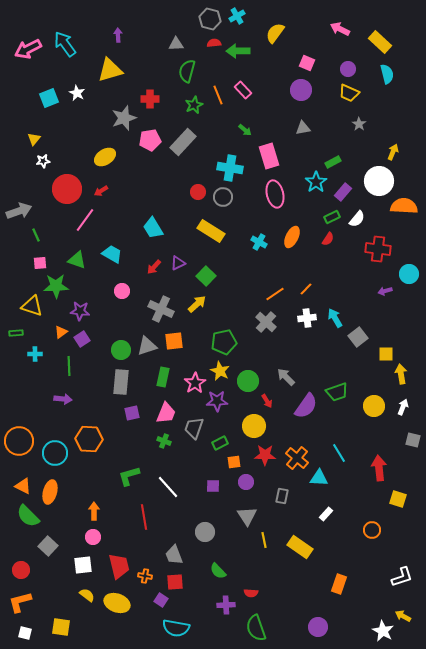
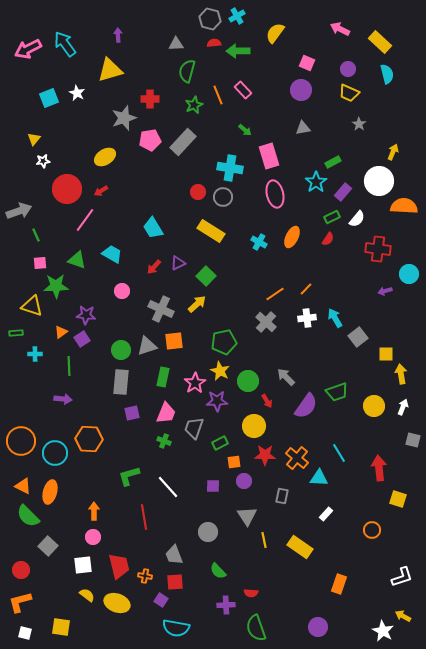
purple star at (80, 311): moved 6 px right, 4 px down
orange circle at (19, 441): moved 2 px right
purple circle at (246, 482): moved 2 px left, 1 px up
gray circle at (205, 532): moved 3 px right
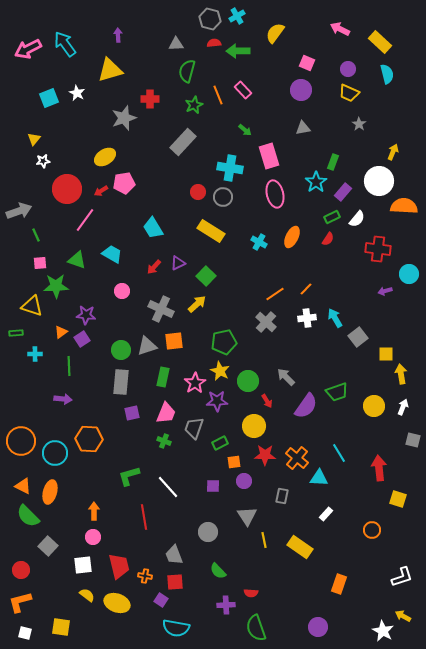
pink pentagon at (150, 140): moved 26 px left, 43 px down
green rectangle at (333, 162): rotated 42 degrees counterclockwise
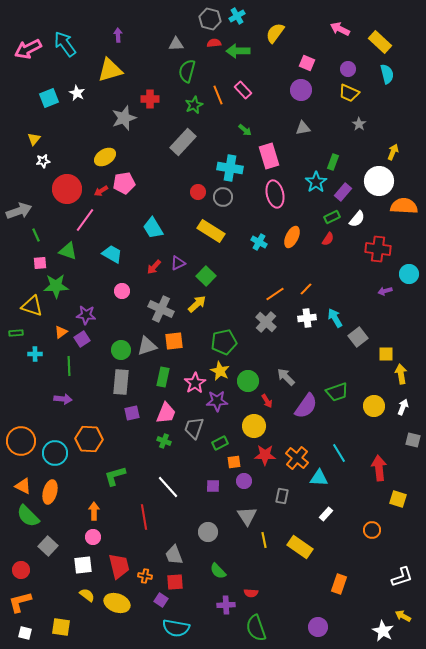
green triangle at (77, 260): moved 9 px left, 9 px up
green L-shape at (129, 476): moved 14 px left
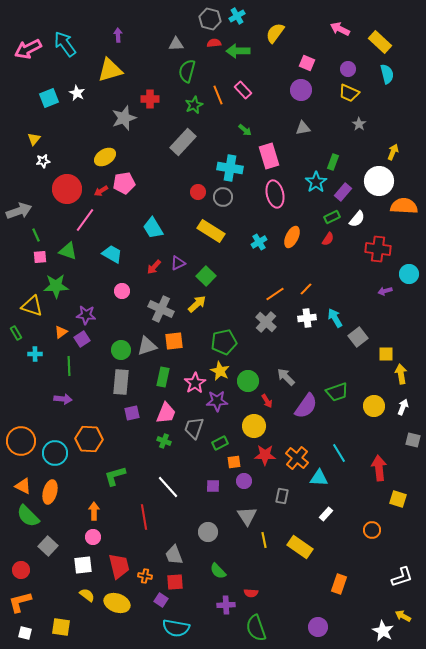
cyan cross at (259, 242): rotated 28 degrees clockwise
pink square at (40, 263): moved 6 px up
green rectangle at (16, 333): rotated 64 degrees clockwise
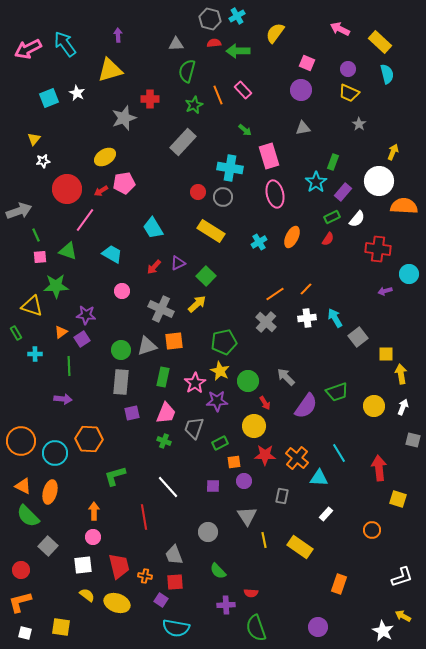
red arrow at (267, 401): moved 2 px left, 2 px down
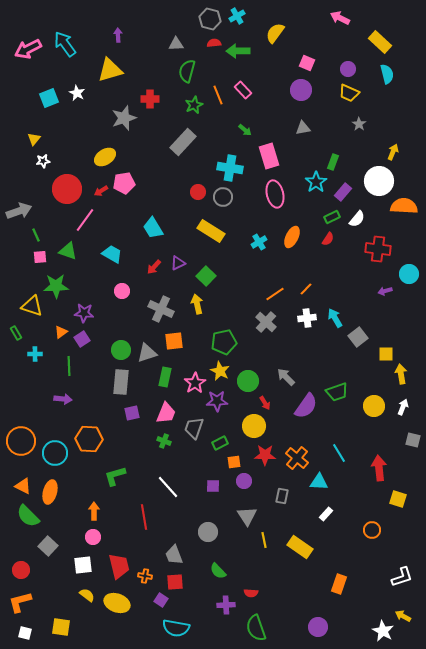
pink arrow at (340, 29): moved 11 px up
yellow arrow at (197, 304): rotated 60 degrees counterclockwise
purple star at (86, 315): moved 2 px left, 2 px up
gray triangle at (147, 346): moved 7 px down
green rectangle at (163, 377): moved 2 px right
cyan triangle at (319, 478): moved 4 px down
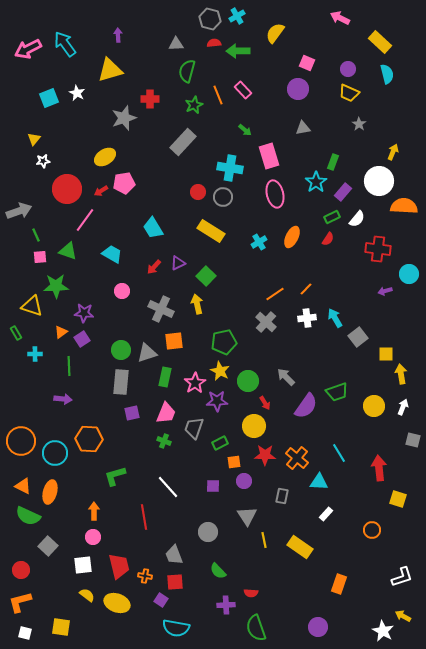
purple circle at (301, 90): moved 3 px left, 1 px up
green semicircle at (28, 516): rotated 20 degrees counterclockwise
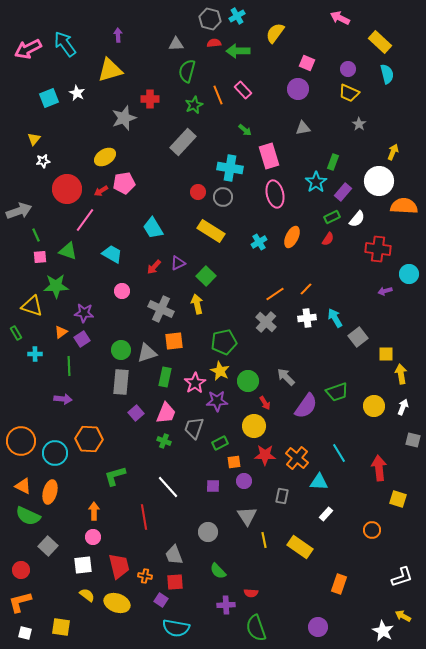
purple square at (132, 413): moved 4 px right; rotated 28 degrees counterclockwise
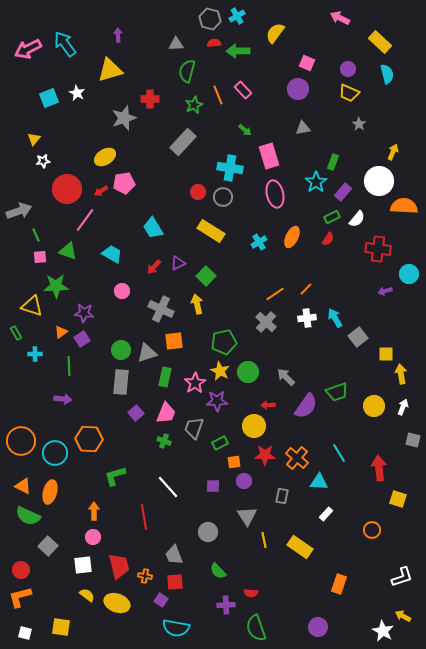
green circle at (248, 381): moved 9 px up
red arrow at (265, 403): moved 3 px right, 2 px down; rotated 120 degrees clockwise
orange L-shape at (20, 602): moved 5 px up
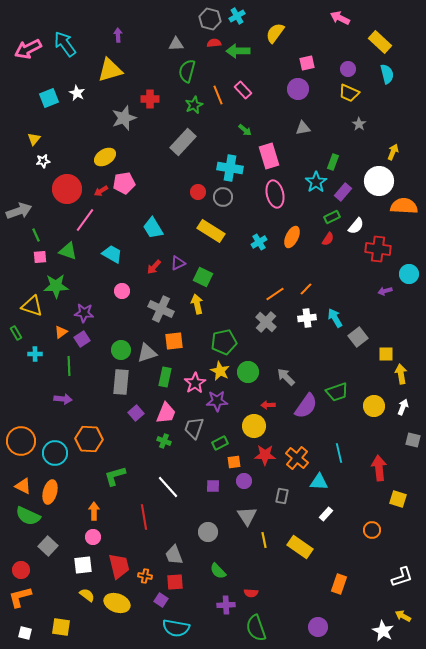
pink square at (307, 63): rotated 35 degrees counterclockwise
white semicircle at (357, 219): moved 1 px left, 7 px down
green square at (206, 276): moved 3 px left, 1 px down; rotated 18 degrees counterclockwise
cyan line at (339, 453): rotated 18 degrees clockwise
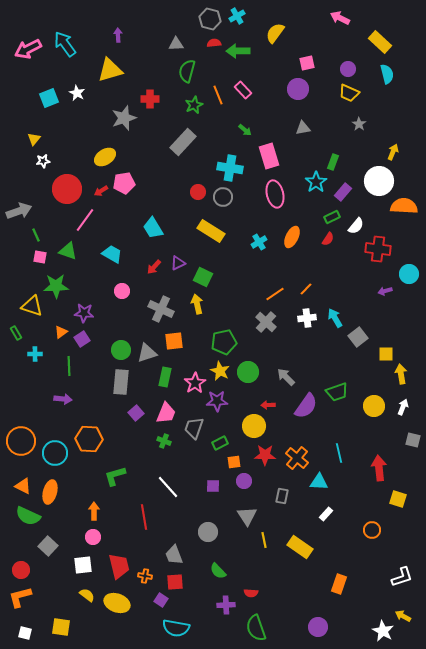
pink square at (40, 257): rotated 16 degrees clockwise
